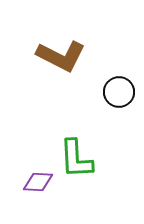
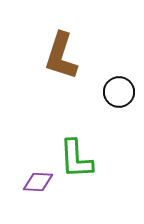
brown L-shape: rotated 81 degrees clockwise
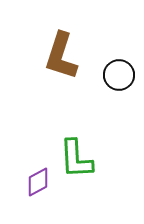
black circle: moved 17 px up
purple diamond: rotated 32 degrees counterclockwise
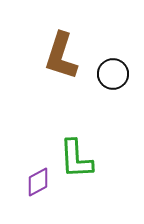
black circle: moved 6 px left, 1 px up
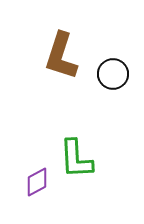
purple diamond: moved 1 px left
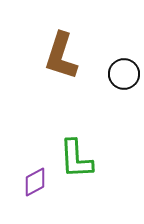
black circle: moved 11 px right
purple diamond: moved 2 px left
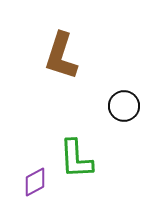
black circle: moved 32 px down
